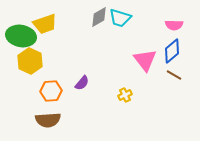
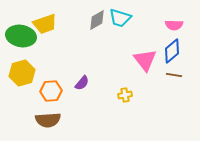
gray diamond: moved 2 px left, 3 px down
yellow hexagon: moved 8 px left, 12 px down; rotated 20 degrees clockwise
brown line: rotated 21 degrees counterclockwise
yellow cross: rotated 16 degrees clockwise
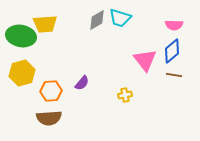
yellow trapezoid: rotated 15 degrees clockwise
brown semicircle: moved 1 px right, 2 px up
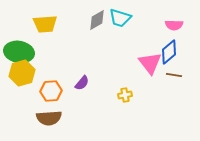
green ellipse: moved 2 px left, 16 px down
blue diamond: moved 3 px left, 1 px down
pink triangle: moved 5 px right, 3 px down
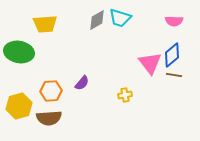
pink semicircle: moved 4 px up
blue diamond: moved 3 px right, 3 px down
yellow hexagon: moved 3 px left, 33 px down
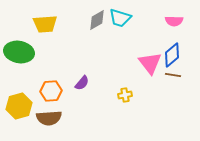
brown line: moved 1 px left
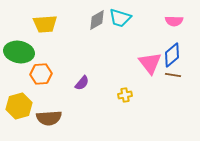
orange hexagon: moved 10 px left, 17 px up
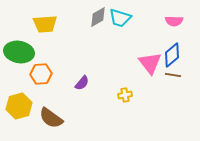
gray diamond: moved 1 px right, 3 px up
brown semicircle: moved 2 px right; rotated 40 degrees clockwise
